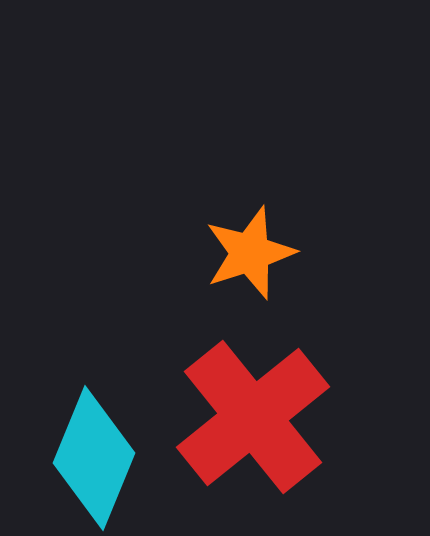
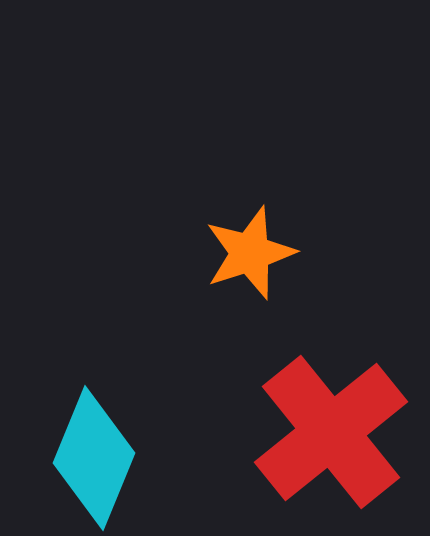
red cross: moved 78 px right, 15 px down
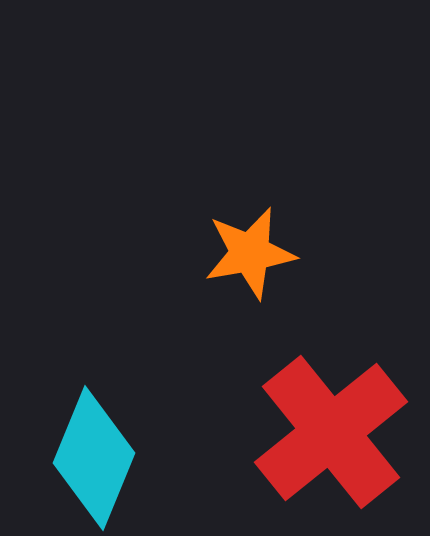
orange star: rotated 8 degrees clockwise
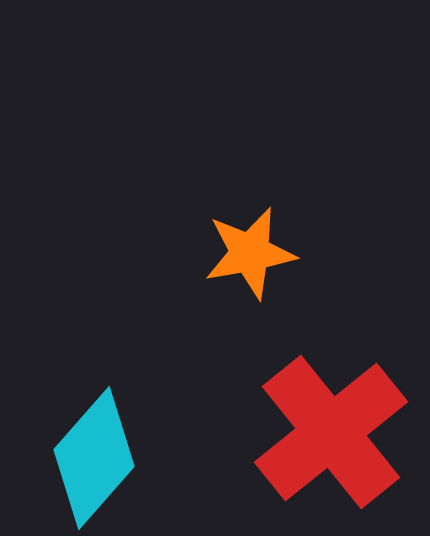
cyan diamond: rotated 19 degrees clockwise
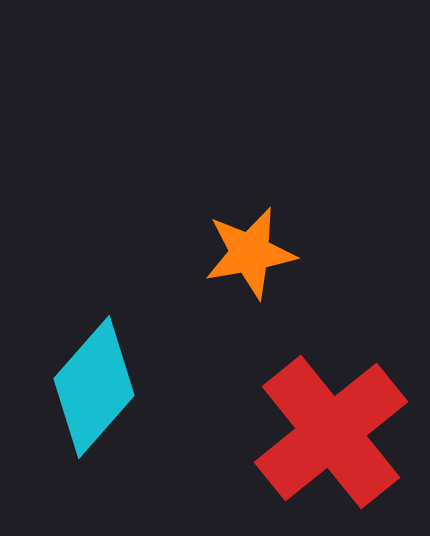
cyan diamond: moved 71 px up
